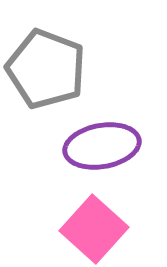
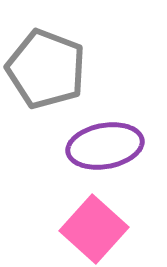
purple ellipse: moved 3 px right
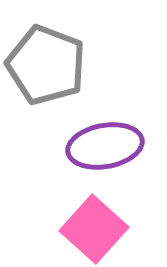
gray pentagon: moved 4 px up
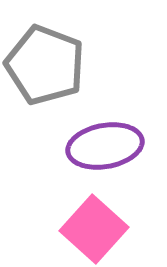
gray pentagon: moved 1 px left
